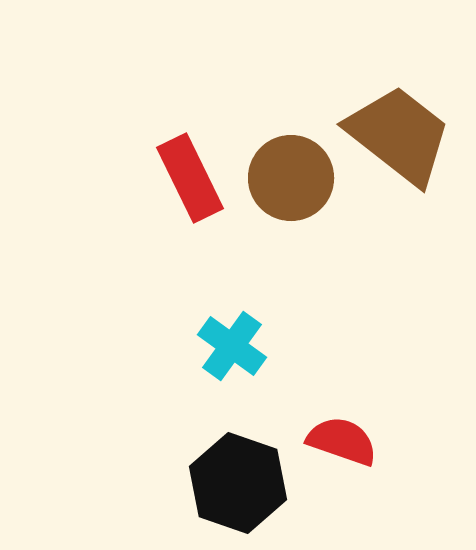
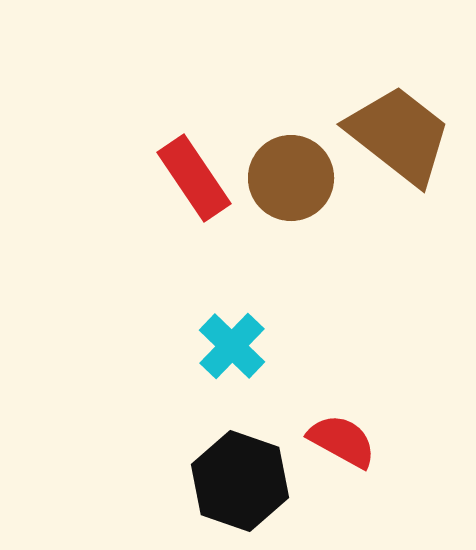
red rectangle: moved 4 px right; rotated 8 degrees counterclockwise
cyan cross: rotated 8 degrees clockwise
red semicircle: rotated 10 degrees clockwise
black hexagon: moved 2 px right, 2 px up
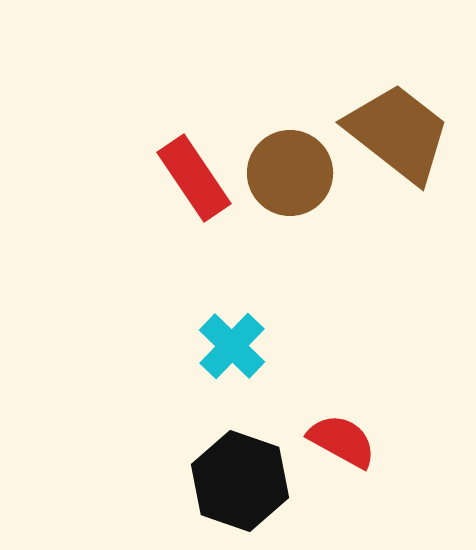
brown trapezoid: moved 1 px left, 2 px up
brown circle: moved 1 px left, 5 px up
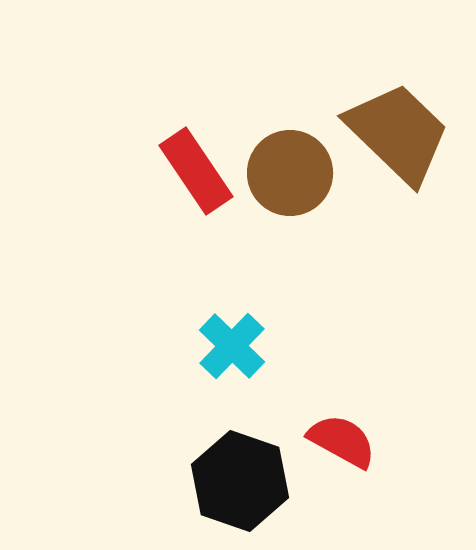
brown trapezoid: rotated 6 degrees clockwise
red rectangle: moved 2 px right, 7 px up
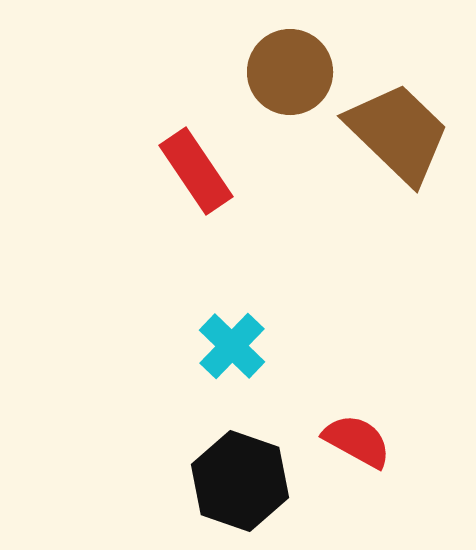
brown circle: moved 101 px up
red semicircle: moved 15 px right
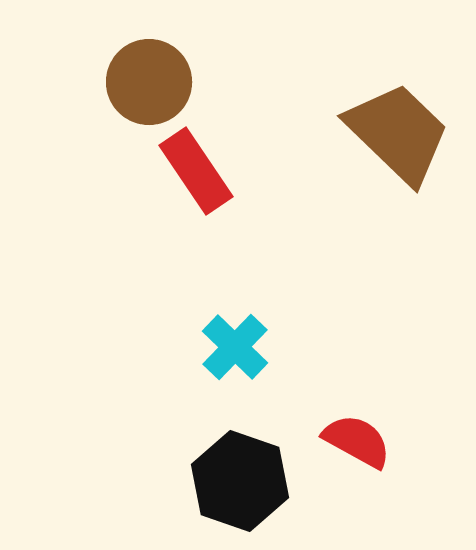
brown circle: moved 141 px left, 10 px down
cyan cross: moved 3 px right, 1 px down
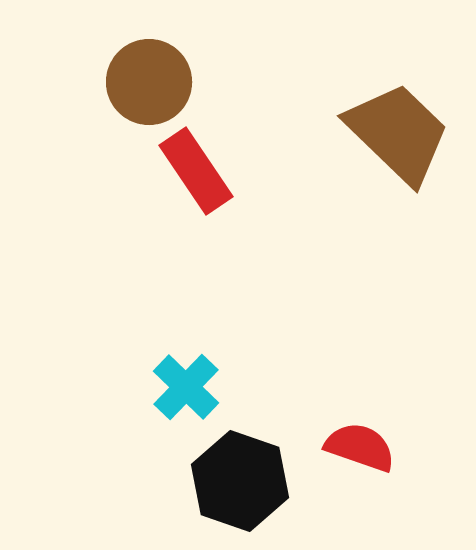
cyan cross: moved 49 px left, 40 px down
red semicircle: moved 3 px right, 6 px down; rotated 10 degrees counterclockwise
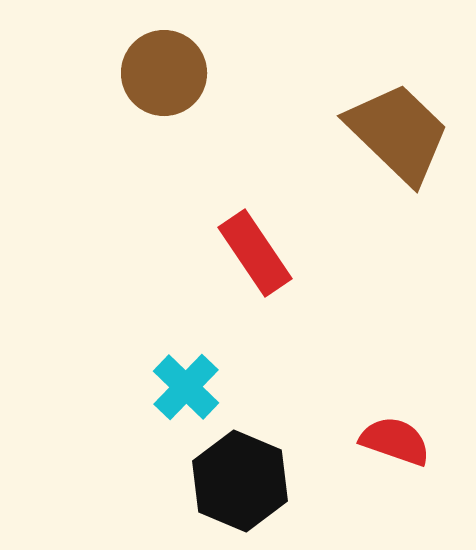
brown circle: moved 15 px right, 9 px up
red rectangle: moved 59 px right, 82 px down
red semicircle: moved 35 px right, 6 px up
black hexagon: rotated 4 degrees clockwise
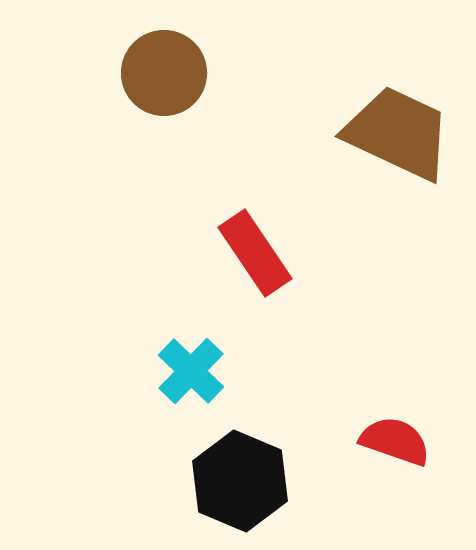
brown trapezoid: rotated 19 degrees counterclockwise
cyan cross: moved 5 px right, 16 px up
